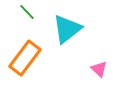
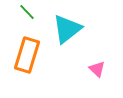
orange rectangle: moved 2 px right, 3 px up; rotated 20 degrees counterclockwise
pink triangle: moved 2 px left
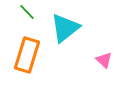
cyan triangle: moved 2 px left, 1 px up
pink triangle: moved 7 px right, 9 px up
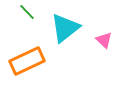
orange rectangle: moved 6 px down; rotated 48 degrees clockwise
pink triangle: moved 20 px up
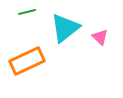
green line: rotated 60 degrees counterclockwise
pink triangle: moved 4 px left, 3 px up
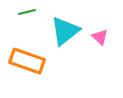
cyan triangle: moved 3 px down
orange rectangle: rotated 44 degrees clockwise
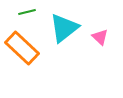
cyan triangle: moved 1 px left, 3 px up
orange rectangle: moved 5 px left, 13 px up; rotated 24 degrees clockwise
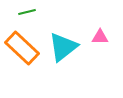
cyan triangle: moved 1 px left, 19 px down
pink triangle: rotated 42 degrees counterclockwise
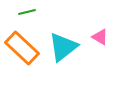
pink triangle: rotated 30 degrees clockwise
